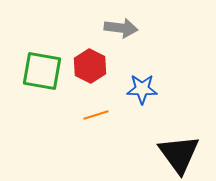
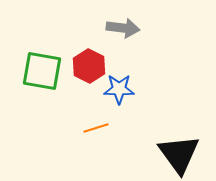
gray arrow: moved 2 px right
red hexagon: moved 1 px left
blue star: moved 23 px left
orange line: moved 13 px down
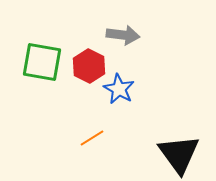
gray arrow: moved 7 px down
green square: moved 9 px up
blue star: rotated 28 degrees clockwise
orange line: moved 4 px left, 10 px down; rotated 15 degrees counterclockwise
